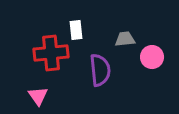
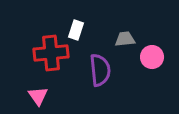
white rectangle: rotated 24 degrees clockwise
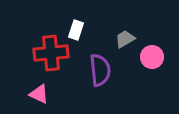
gray trapezoid: rotated 25 degrees counterclockwise
pink triangle: moved 1 px right, 2 px up; rotated 30 degrees counterclockwise
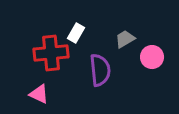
white rectangle: moved 3 px down; rotated 12 degrees clockwise
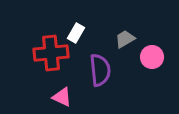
pink triangle: moved 23 px right, 3 px down
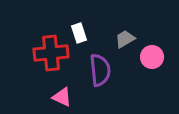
white rectangle: moved 3 px right; rotated 48 degrees counterclockwise
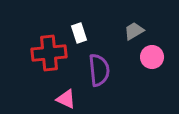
gray trapezoid: moved 9 px right, 8 px up
red cross: moved 2 px left
purple semicircle: moved 1 px left
pink triangle: moved 4 px right, 2 px down
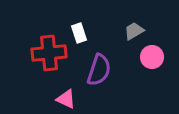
purple semicircle: rotated 24 degrees clockwise
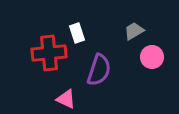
white rectangle: moved 2 px left
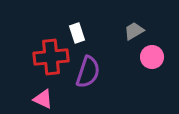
red cross: moved 2 px right, 4 px down
purple semicircle: moved 11 px left, 2 px down
pink triangle: moved 23 px left
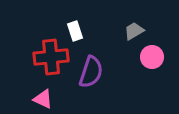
white rectangle: moved 2 px left, 2 px up
purple semicircle: moved 3 px right
